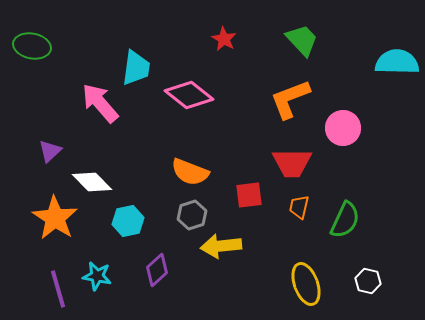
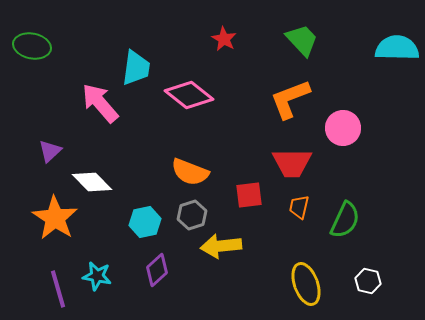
cyan semicircle: moved 14 px up
cyan hexagon: moved 17 px right, 1 px down
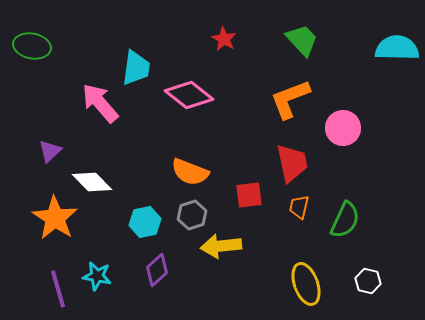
red trapezoid: rotated 102 degrees counterclockwise
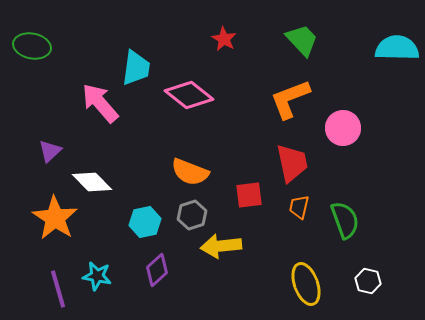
green semicircle: rotated 45 degrees counterclockwise
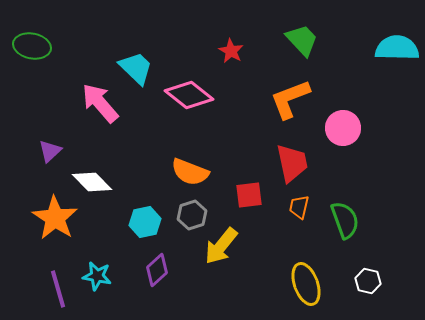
red star: moved 7 px right, 12 px down
cyan trapezoid: rotated 54 degrees counterclockwise
yellow arrow: rotated 45 degrees counterclockwise
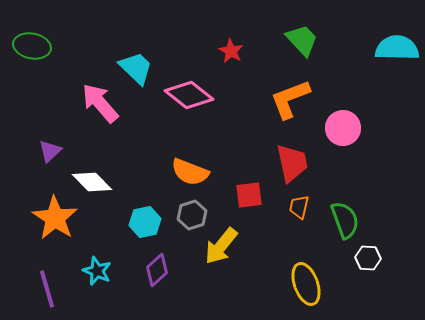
cyan star: moved 5 px up; rotated 12 degrees clockwise
white hexagon: moved 23 px up; rotated 10 degrees counterclockwise
purple line: moved 11 px left
